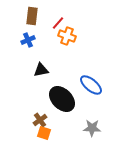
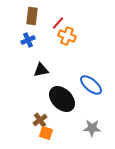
orange square: moved 2 px right
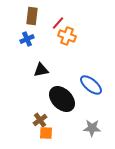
blue cross: moved 1 px left, 1 px up
orange square: rotated 16 degrees counterclockwise
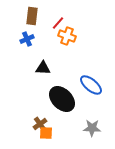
black triangle: moved 2 px right, 2 px up; rotated 14 degrees clockwise
brown cross: moved 4 px down
